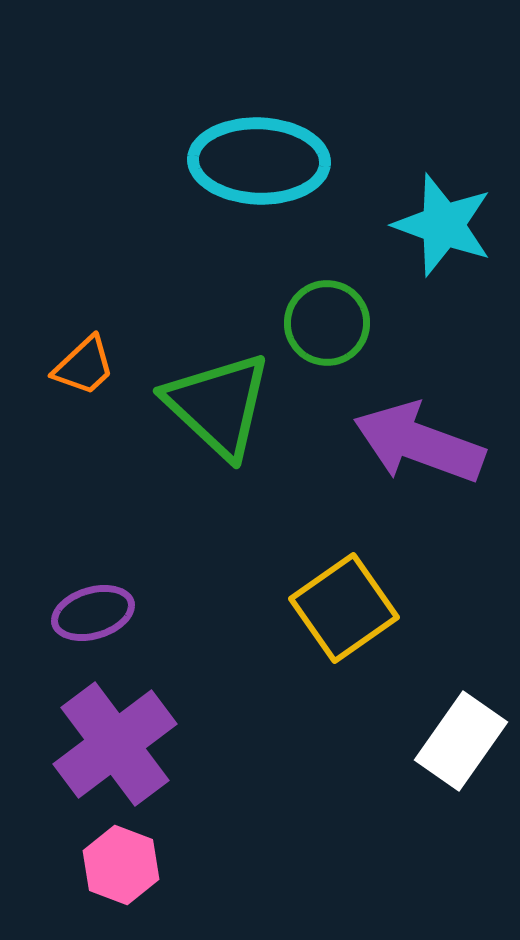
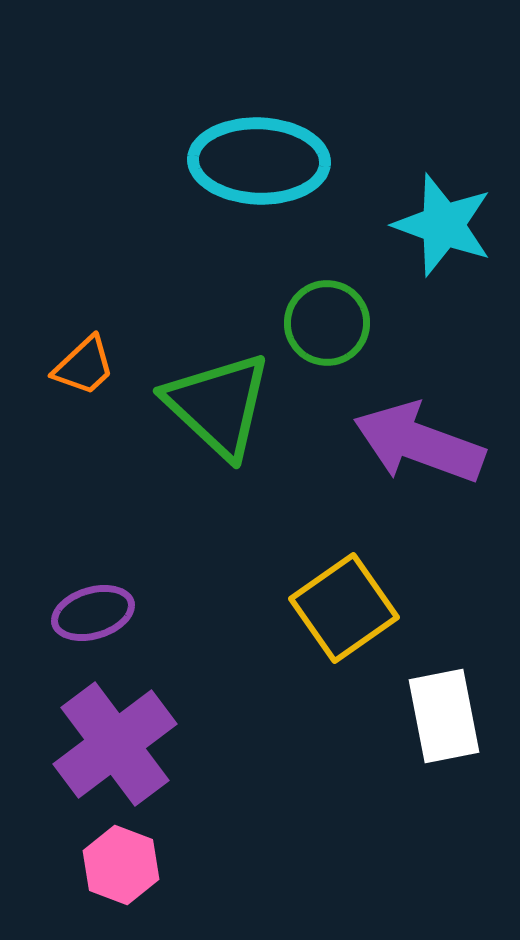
white rectangle: moved 17 px left, 25 px up; rotated 46 degrees counterclockwise
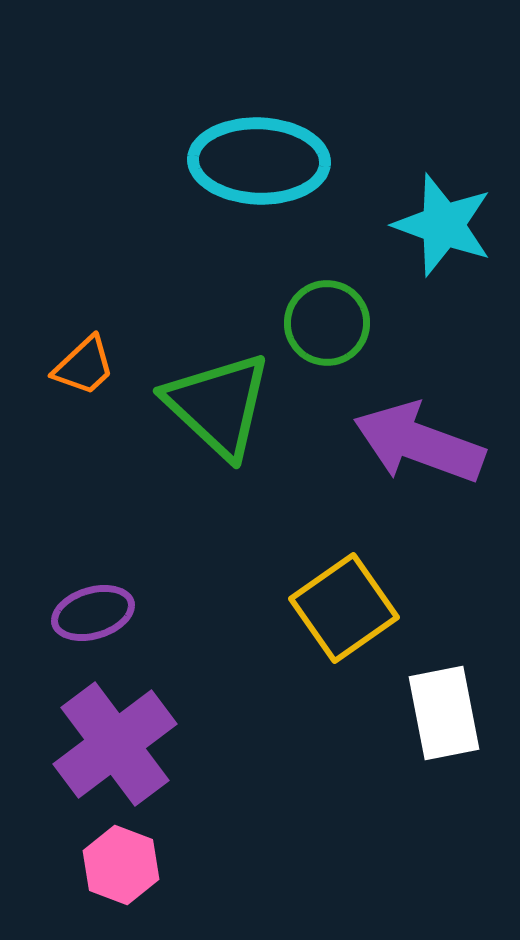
white rectangle: moved 3 px up
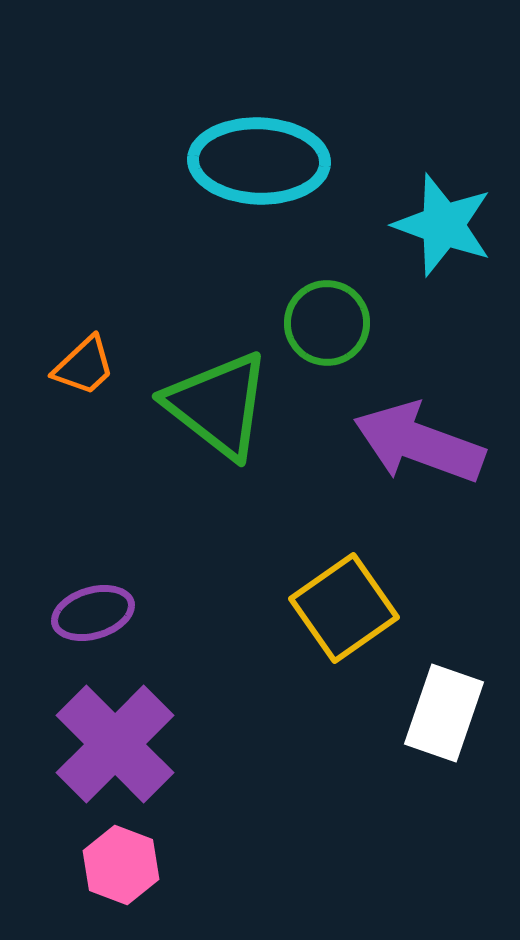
green triangle: rotated 5 degrees counterclockwise
white rectangle: rotated 30 degrees clockwise
purple cross: rotated 8 degrees counterclockwise
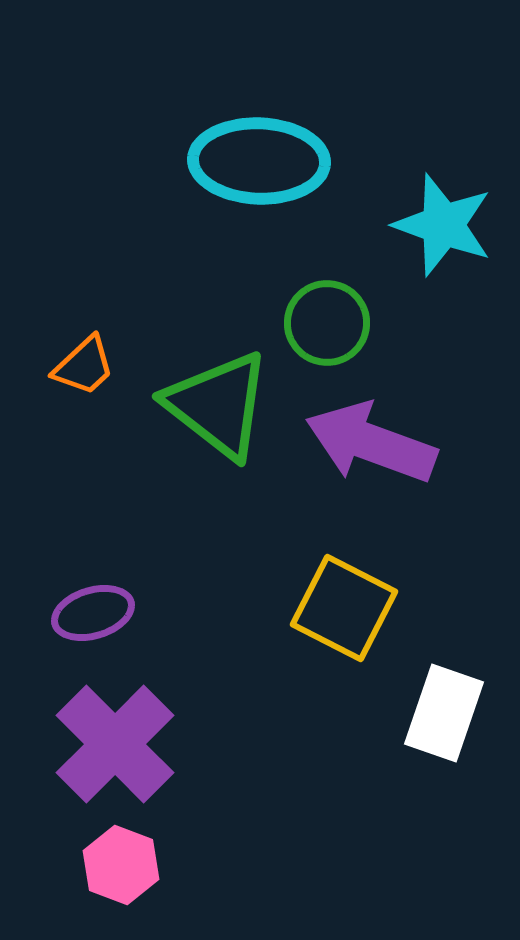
purple arrow: moved 48 px left
yellow square: rotated 28 degrees counterclockwise
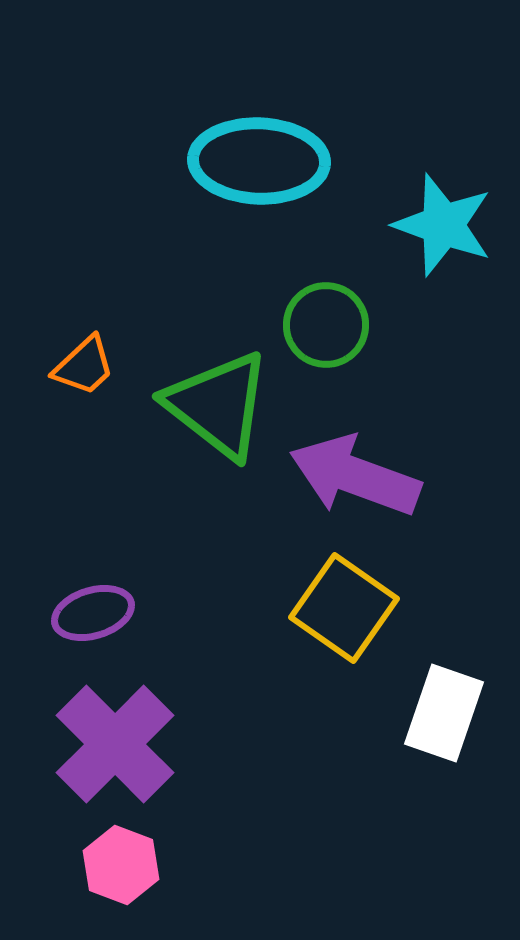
green circle: moved 1 px left, 2 px down
purple arrow: moved 16 px left, 33 px down
yellow square: rotated 8 degrees clockwise
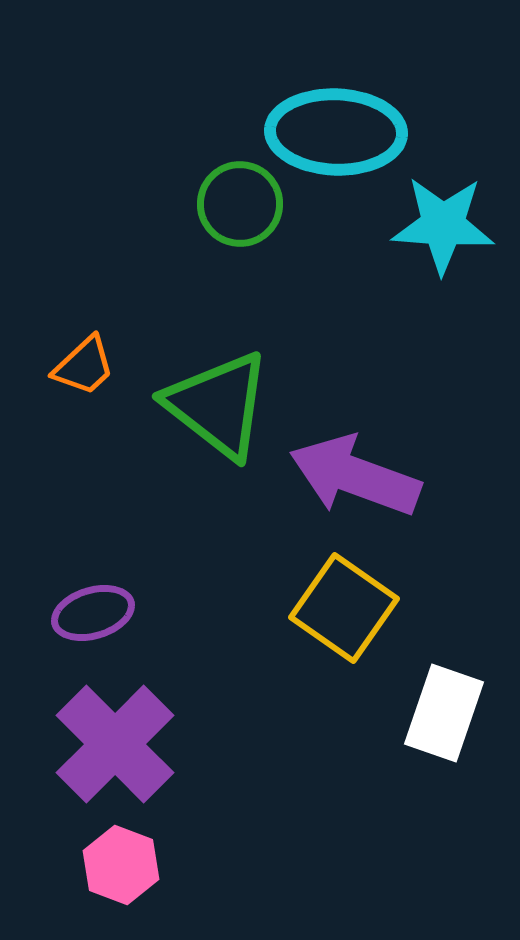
cyan ellipse: moved 77 px right, 29 px up
cyan star: rotated 16 degrees counterclockwise
green circle: moved 86 px left, 121 px up
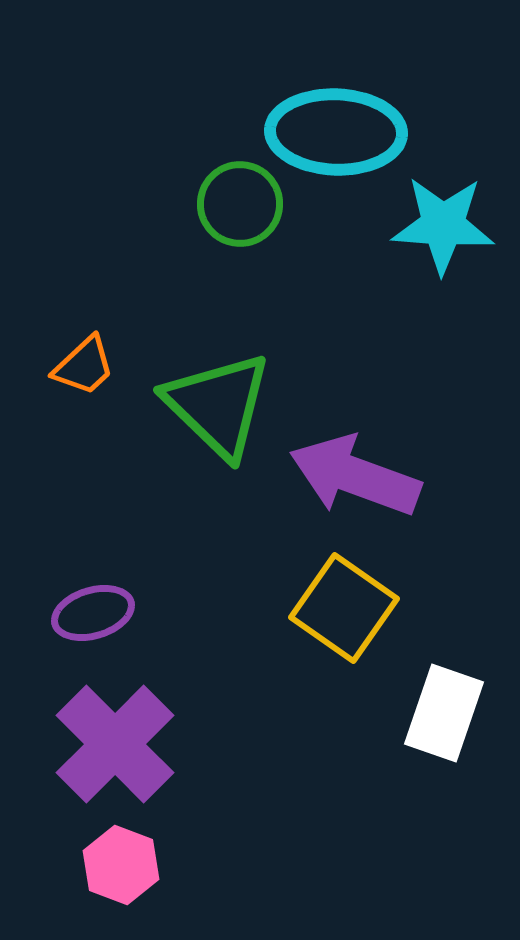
green triangle: rotated 6 degrees clockwise
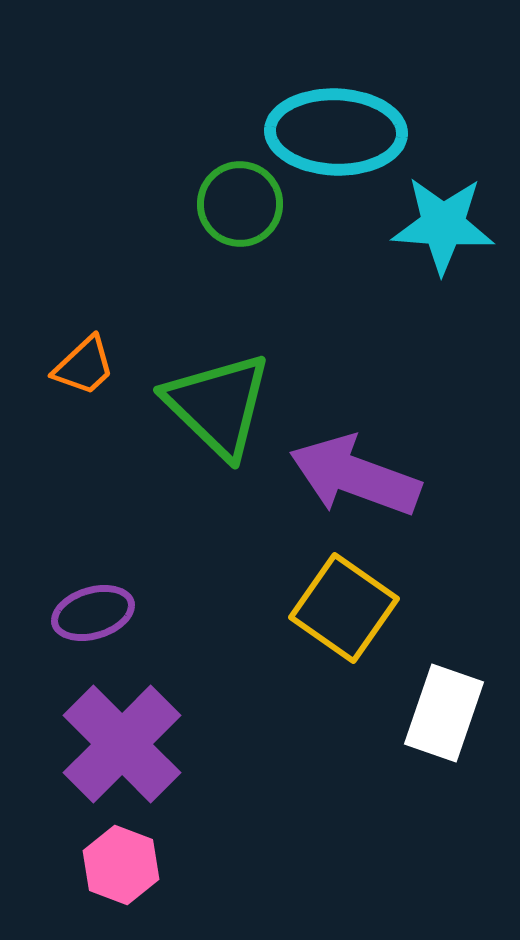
purple cross: moved 7 px right
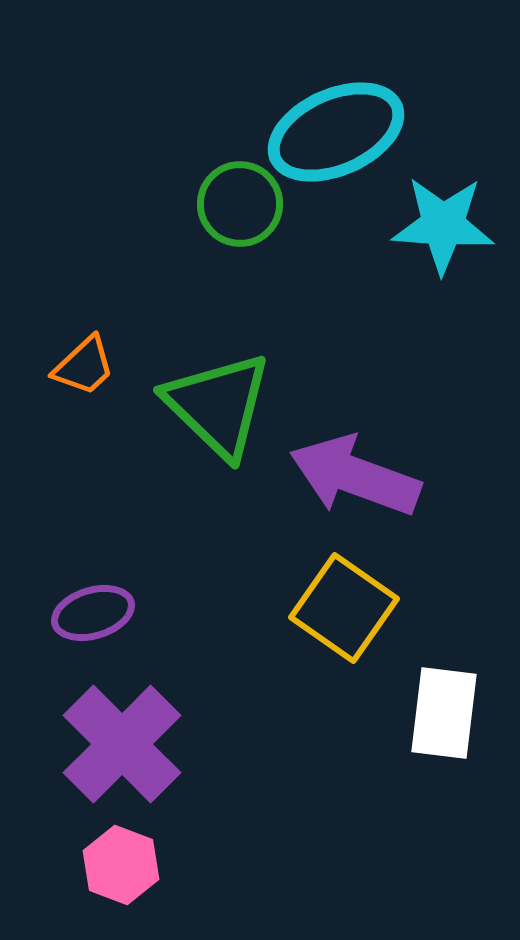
cyan ellipse: rotated 26 degrees counterclockwise
white rectangle: rotated 12 degrees counterclockwise
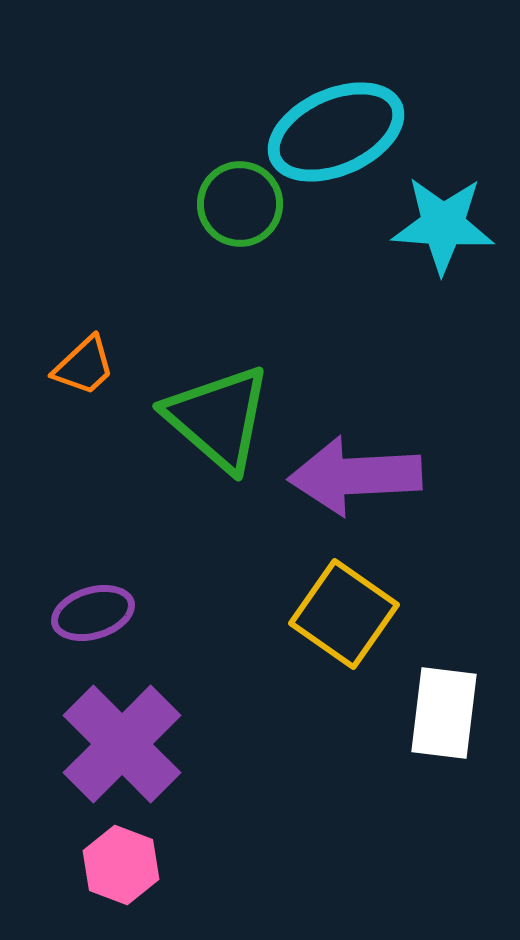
green triangle: moved 13 px down; rotated 3 degrees counterclockwise
purple arrow: rotated 23 degrees counterclockwise
yellow square: moved 6 px down
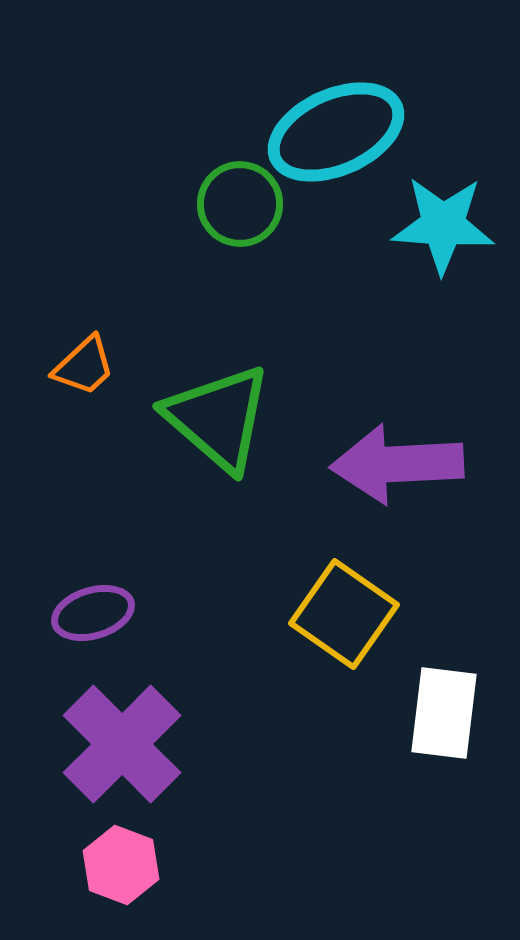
purple arrow: moved 42 px right, 12 px up
